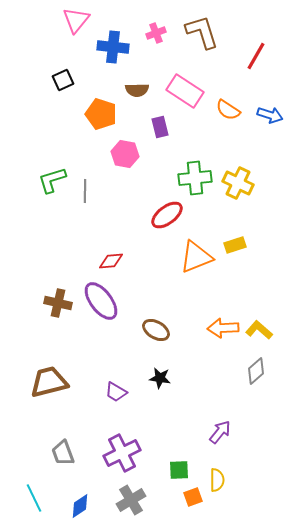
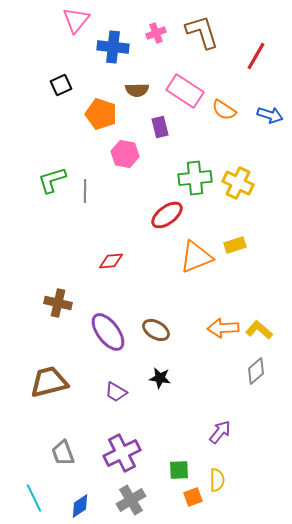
black square: moved 2 px left, 5 px down
orange semicircle: moved 4 px left
purple ellipse: moved 7 px right, 31 px down
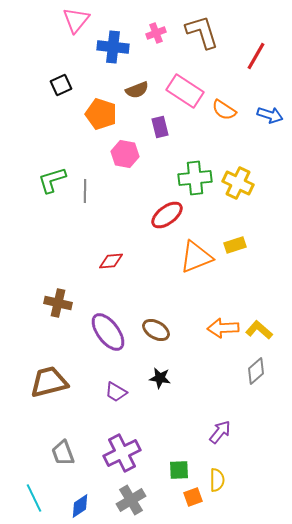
brown semicircle: rotated 20 degrees counterclockwise
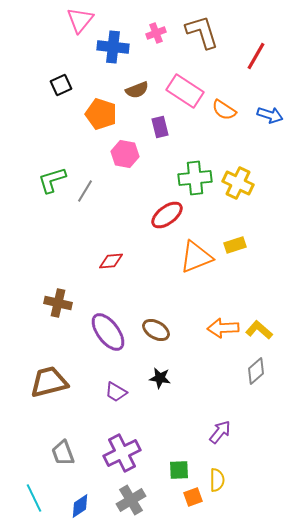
pink triangle: moved 4 px right
gray line: rotated 30 degrees clockwise
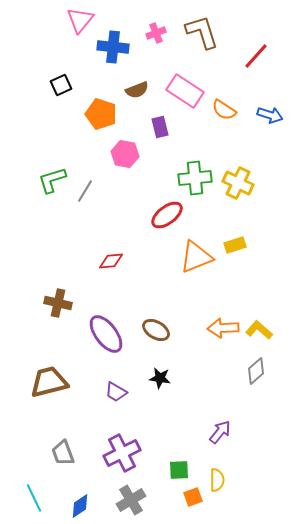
red line: rotated 12 degrees clockwise
purple ellipse: moved 2 px left, 2 px down
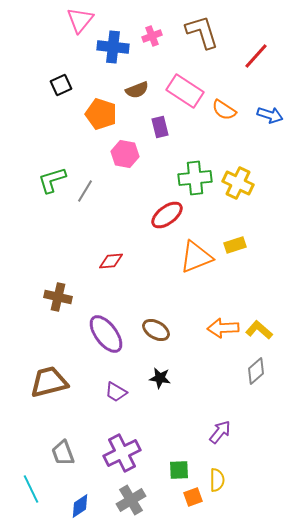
pink cross: moved 4 px left, 3 px down
brown cross: moved 6 px up
cyan line: moved 3 px left, 9 px up
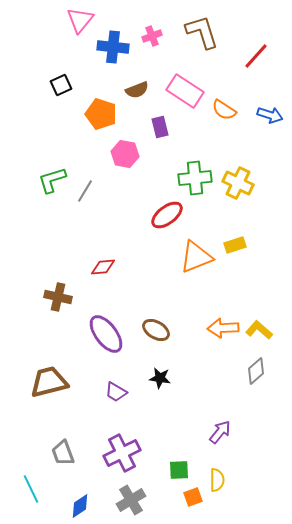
red diamond: moved 8 px left, 6 px down
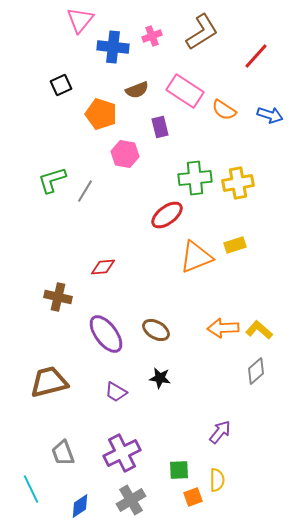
brown L-shape: rotated 75 degrees clockwise
yellow cross: rotated 36 degrees counterclockwise
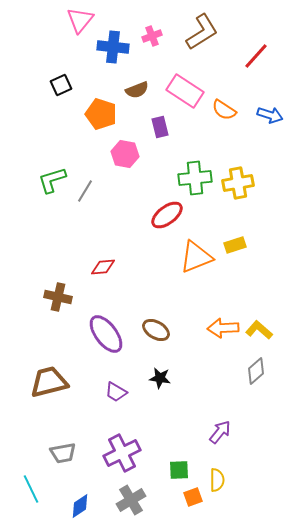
gray trapezoid: rotated 80 degrees counterclockwise
